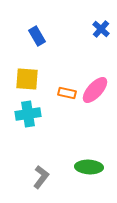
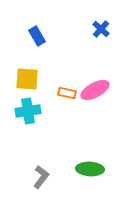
pink ellipse: rotated 20 degrees clockwise
cyan cross: moved 3 px up
green ellipse: moved 1 px right, 2 px down
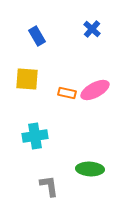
blue cross: moved 9 px left
cyan cross: moved 7 px right, 25 px down
gray L-shape: moved 8 px right, 9 px down; rotated 45 degrees counterclockwise
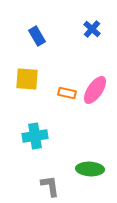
pink ellipse: rotated 28 degrees counterclockwise
gray L-shape: moved 1 px right
